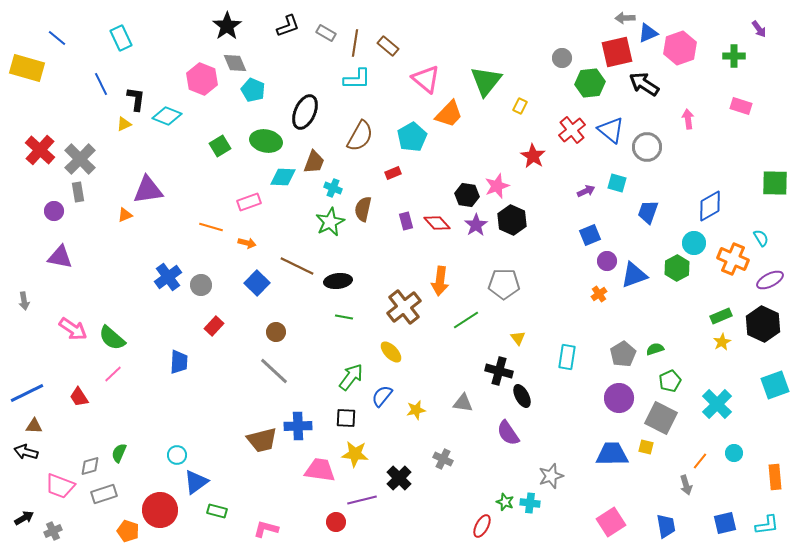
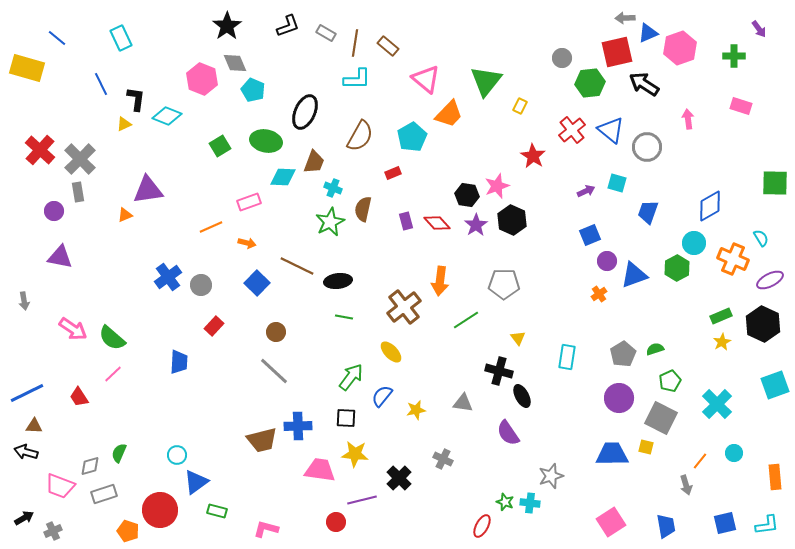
orange line at (211, 227): rotated 40 degrees counterclockwise
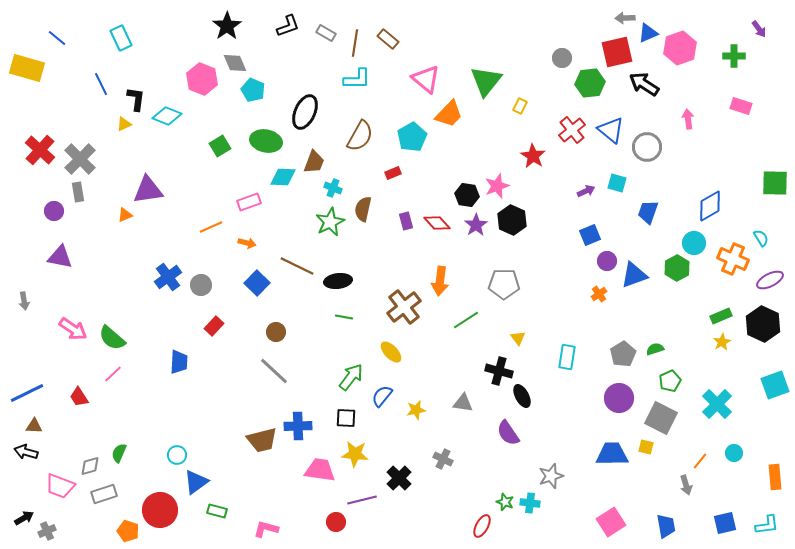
brown rectangle at (388, 46): moved 7 px up
gray cross at (53, 531): moved 6 px left
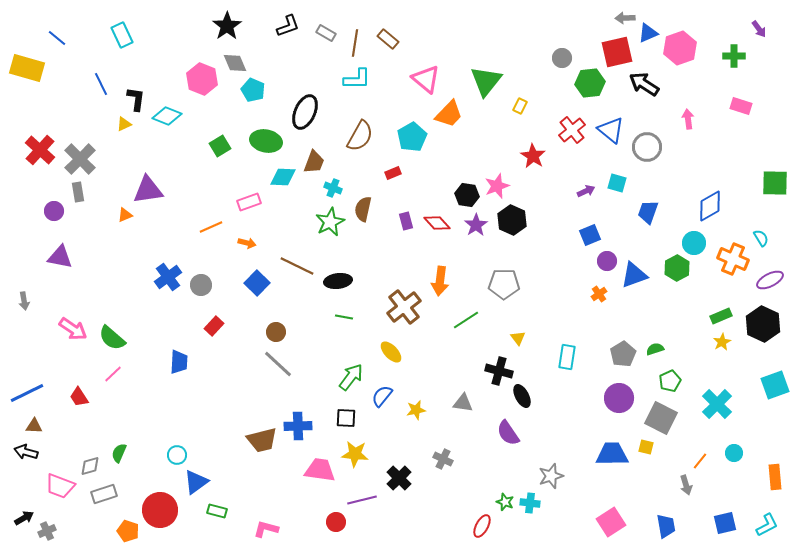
cyan rectangle at (121, 38): moved 1 px right, 3 px up
gray line at (274, 371): moved 4 px right, 7 px up
cyan L-shape at (767, 525): rotated 20 degrees counterclockwise
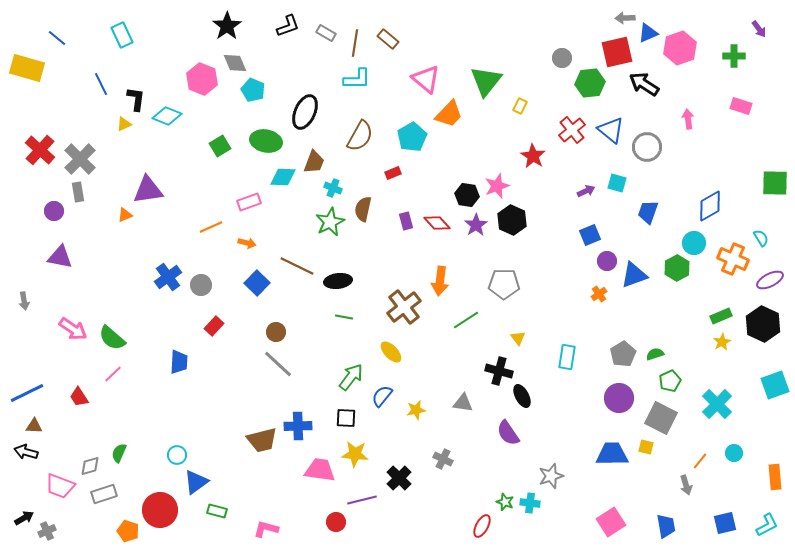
green semicircle at (655, 349): moved 5 px down
